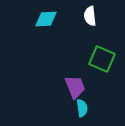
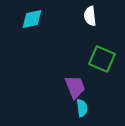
cyan diamond: moved 14 px left; rotated 10 degrees counterclockwise
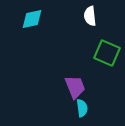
green square: moved 5 px right, 6 px up
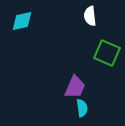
cyan diamond: moved 10 px left, 2 px down
purple trapezoid: rotated 45 degrees clockwise
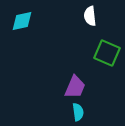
cyan semicircle: moved 4 px left, 4 px down
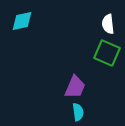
white semicircle: moved 18 px right, 8 px down
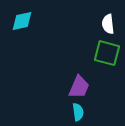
green square: rotated 8 degrees counterclockwise
purple trapezoid: moved 4 px right
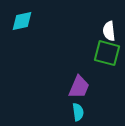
white semicircle: moved 1 px right, 7 px down
